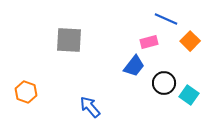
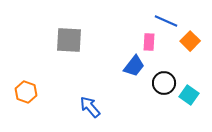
blue line: moved 2 px down
pink rectangle: rotated 72 degrees counterclockwise
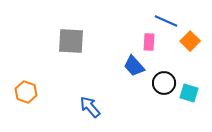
gray square: moved 2 px right, 1 px down
blue trapezoid: rotated 100 degrees clockwise
cyan square: moved 2 px up; rotated 18 degrees counterclockwise
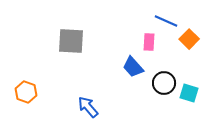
orange square: moved 1 px left, 2 px up
blue trapezoid: moved 1 px left, 1 px down
blue arrow: moved 2 px left
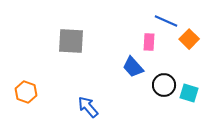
black circle: moved 2 px down
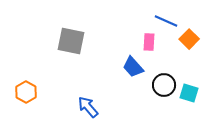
gray square: rotated 8 degrees clockwise
orange hexagon: rotated 10 degrees clockwise
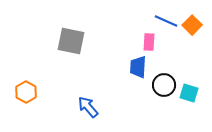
orange square: moved 3 px right, 14 px up
blue trapezoid: moved 5 px right; rotated 45 degrees clockwise
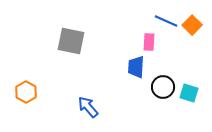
blue trapezoid: moved 2 px left
black circle: moved 1 px left, 2 px down
